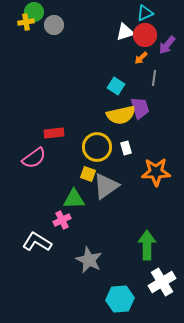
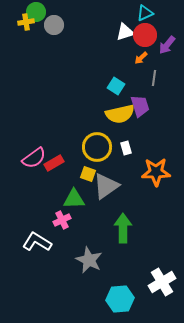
green circle: moved 2 px right
purple trapezoid: moved 2 px up
yellow semicircle: moved 1 px left, 1 px up
red rectangle: moved 30 px down; rotated 24 degrees counterclockwise
green arrow: moved 24 px left, 17 px up
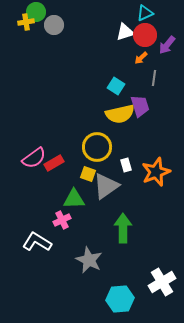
white rectangle: moved 17 px down
orange star: rotated 20 degrees counterclockwise
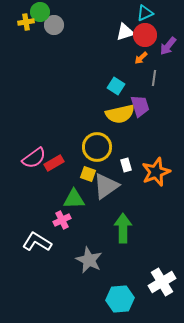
green circle: moved 4 px right
purple arrow: moved 1 px right, 1 px down
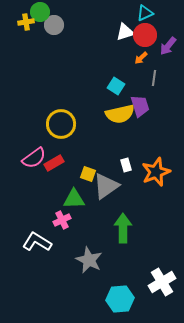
yellow circle: moved 36 px left, 23 px up
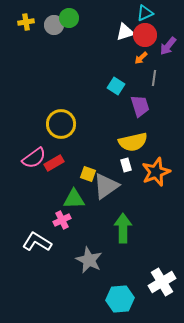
green circle: moved 29 px right, 6 px down
yellow semicircle: moved 13 px right, 28 px down
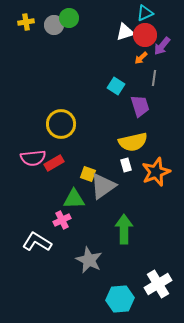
purple arrow: moved 6 px left
pink semicircle: moved 1 px left; rotated 30 degrees clockwise
gray triangle: moved 3 px left
green arrow: moved 1 px right, 1 px down
white cross: moved 4 px left, 2 px down
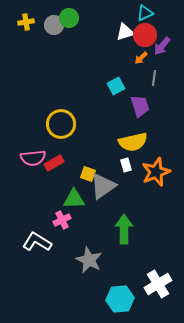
cyan square: rotated 30 degrees clockwise
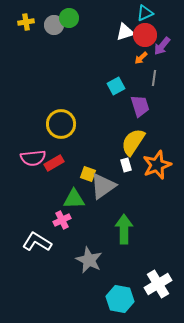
yellow semicircle: rotated 136 degrees clockwise
orange star: moved 1 px right, 7 px up
cyan hexagon: rotated 16 degrees clockwise
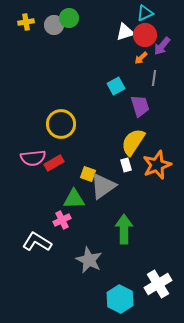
cyan hexagon: rotated 16 degrees clockwise
